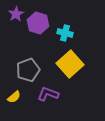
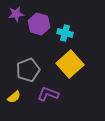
purple star: rotated 21 degrees clockwise
purple hexagon: moved 1 px right, 1 px down
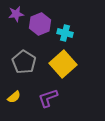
purple hexagon: moved 1 px right; rotated 20 degrees clockwise
yellow square: moved 7 px left
gray pentagon: moved 4 px left, 8 px up; rotated 20 degrees counterclockwise
purple L-shape: moved 4 px down; rotated 40 degrees counterclockwise
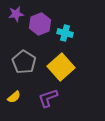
yellow square: moved 2 px left, 3 px down
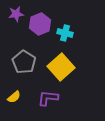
purple L-shape: rotated 25 degrees clockwise
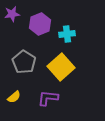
purple star: moved 4 px left
cyan cross: moved 2 px right, 1 px down; rotated 21 degrees counterclockwise
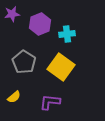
yellow square: rotated 12 degrees counterclockwise
purple L-shape: moved 2 px right, 4 px down
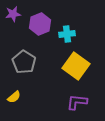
purple star: moved 1 px right
yellow square: moved 15 px right, 1 px up
purple L-shape: moved 27 px right
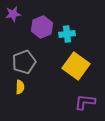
purple hexagon: moved 2 px right, 3 px down
gray pentagon: rotated 20 degrees clockwise
yellow semicircle: moved 6 px right, 10 px up; rotated 48 degrees counterclockwise
purple L-shape: moved 8 px right
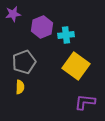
cyan cross: moved 1 px left, 1 px down
